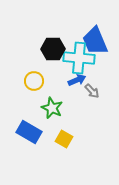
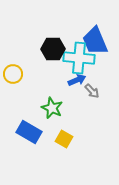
yellow circle: moved 21 px left, 7 px up
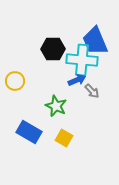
cyan cross: moved 3 px right, 2 px down
yellow circle: moved 2 px right, 7 px down
green star: moved 4 px right, 2 px up
yellow square: moved 1 px up
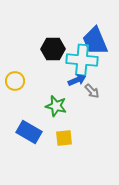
green star: rotated 10 degrees counterclockwise
yellow square: rotated 36 degrees counterclockwise
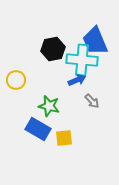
black hexagon: rotated 10 degrees counterclockwise
yellow circle: moved 1 px right, 1 px up
gray arrow: moved 10 px down
green star: moved 7 px left
blue rectangle: moved 9 px right, 3 px up
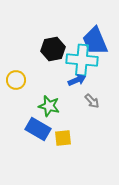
yellow square: moved 1 px left
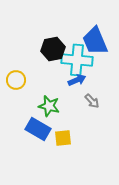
cyan cross: moved 5 px left
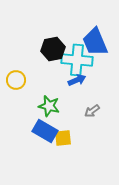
blue trapezoid: moved 1 px down
gray arrow: moved 10 px down; rotated 98 degrees clockwise
blue rectangle: moved 7 px right, 2 px down
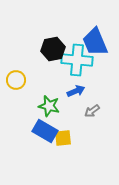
blue arrow: moved 1 px left, 11 px down
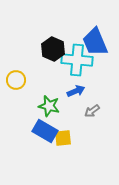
black hexagon: rotated 25 degrees counterclockwise
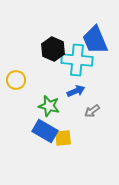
blue trapezoid: moved 2 px up
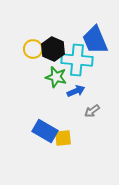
yellow circle: moved 17 px right, 31 px up
green star: moved 7 px right, 29 px up
